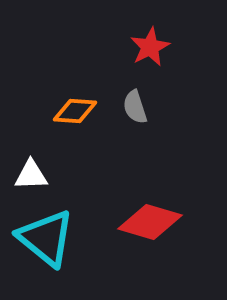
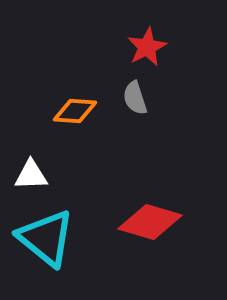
red star: moved 3 px left
gray semicircle: moved 9 px up
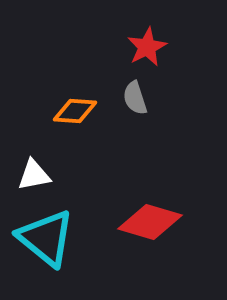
white triangle: moved 3 px right; rotated 9 degrees counterclockwise
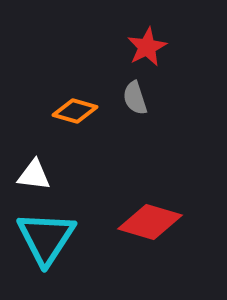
orange diamond: rotated 12 degrees clockwise
white triangle: rotated 18 degrees clockwise
cyan triangle: rotated 24 degrees clockwise
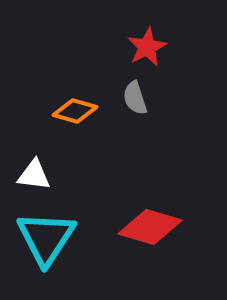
red diamond: moved 5 px down
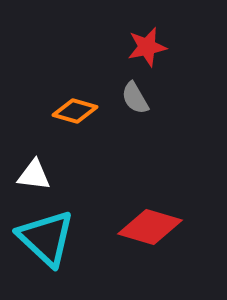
red star: rotated 15 degrees clockwise
gray semicircle: rotated 12 degrees counterclockwise
cyan triangle: rotated 20 degrees counterclockwise
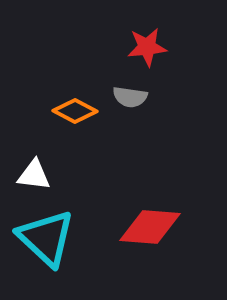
red star: rotated 6 degrees clockwise
gray semicircle: moved 5 px left, 1 px up; rotated 52 degrees counterclockwise
orange diamond: rotated 12 degrees clockwise
red diamond: rotated 12 degrees counterclockwise
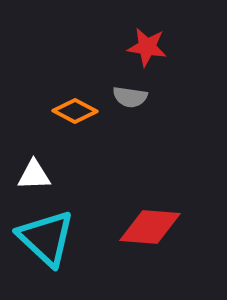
red star: rotated 15 degrees clockwise
white triangle: rotated 9 degrees counterclockwise
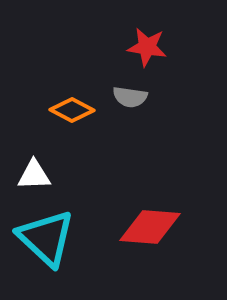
orange diamond: moved 3 px left, 1 px up
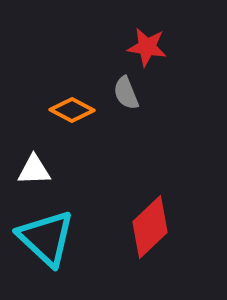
gray semicircle: moved 4 px left, 4 px up; rotated 60 degrees clockwise
white triangle: moved 5 px up
red diamond: rotated 48 degrees counterclockwise
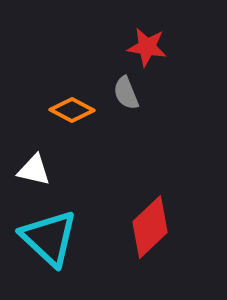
white triangle: rotated 15 degrees clockwise
cyan triangle: moved 3 px right
